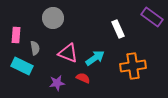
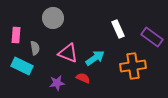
purple rectangle: moved 20 px down
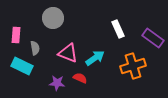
purple rectangle: moved 1 px right, 1 px down
orange cross: rotated 10 degrees counterclockwise
red semicircle: moved 3 px left
purple star: rotated 14 degrees clockwise
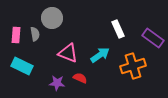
gray circle: moved 1 px left
gray semicircle: moved 14 px up
cyan arrow: moved 5 px right, 3 px up
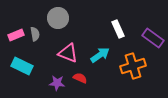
gray circle: moved 6 px right
pink rectangle: rotated 63 degrees clockwise
